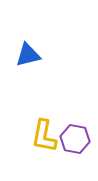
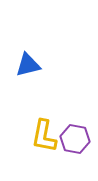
blue triangle: moved 10 px down
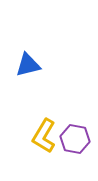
yellow L-shape: rotated 20 degrees clockwise
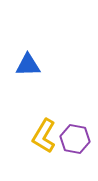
blue triangle: rotated 12 degrees clockwise
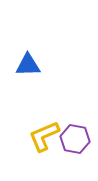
yellow L-shape: rotated 36 degrees clockwise
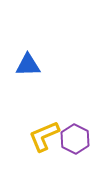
purple hexagon: rotated 16 degrees clockwise
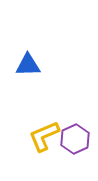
purple hexagon: rotated 8 degrees clockwise
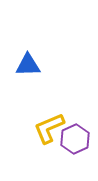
yellow L-shape: moved 5 px right, 8 px up
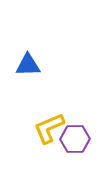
purple hexagon: rotated 24 degrees clockwise
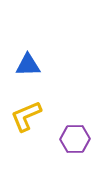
yellow L-shape: moved 23 px left, 12 px up
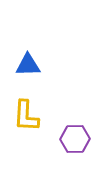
yellow L-shape: rotated 64 degrees counterclockwise
